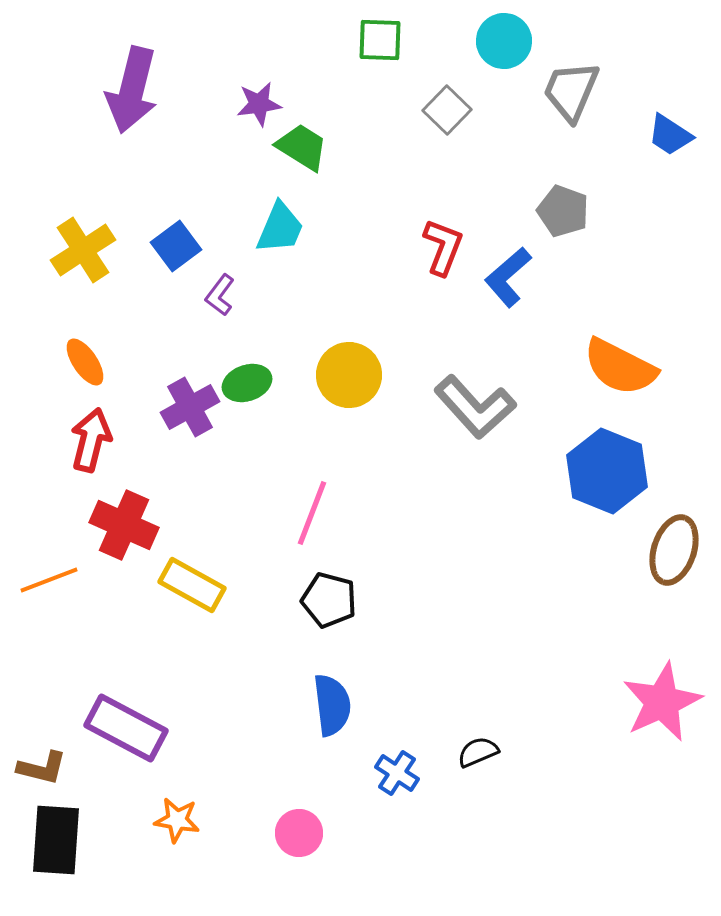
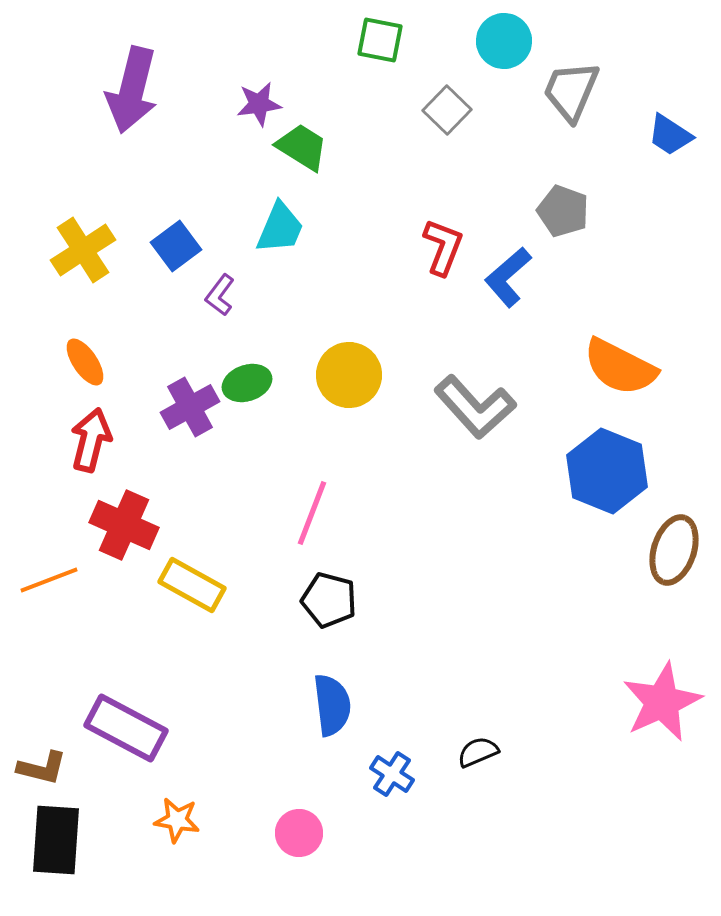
green square: rotated 9 degrees clockwise
blue cross: moved 5 px left, 1 px down
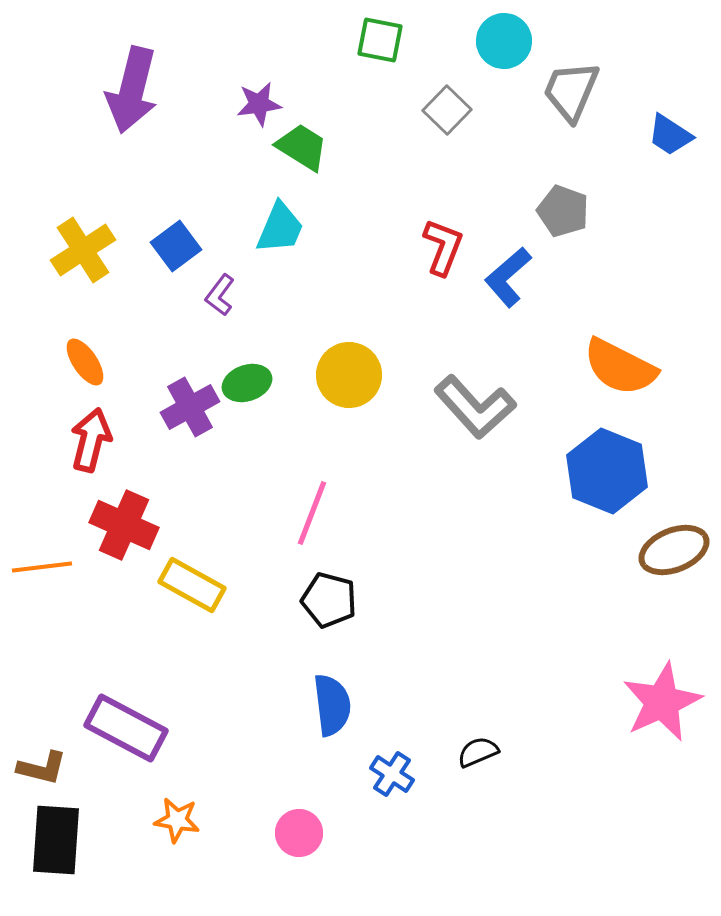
brown ellipse: rotated 50 degrees clockwise
orange line: moved 7 px left, 13 px up; rotated 14 degrees clockwise
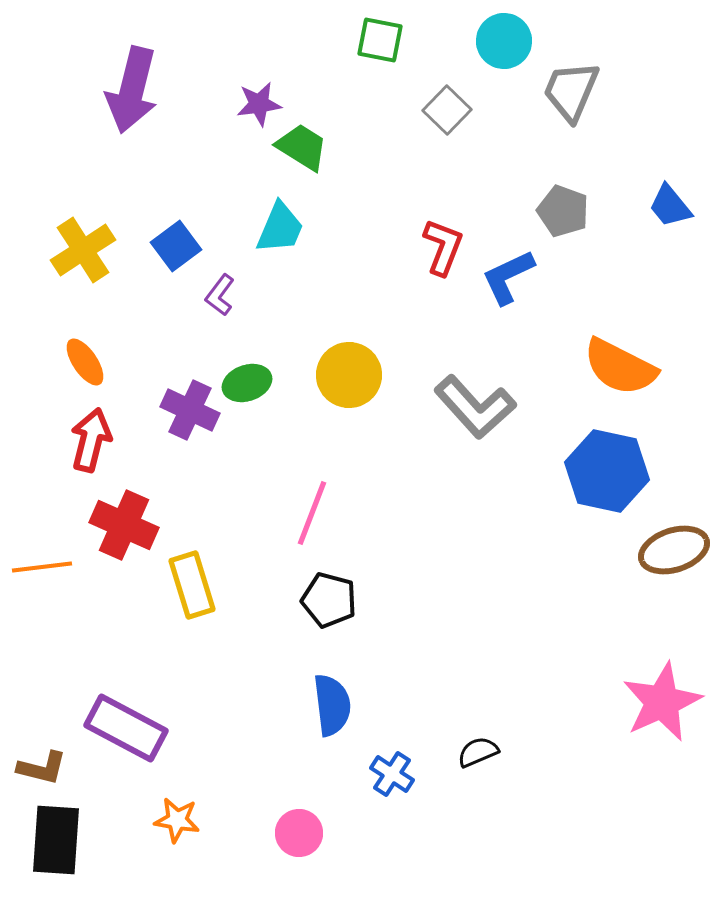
blue trapezoid: moved 71 px down; rotated 18 degrees clockwise
blue L-shape: rotated 16 degrees clockwise
purple cross: moved 3 px down; rotated 36 degrees counterclockwise
blue hexagon: rotated 10 degrees counterclockwise
brown ellipse: rotated 4 degrees clockwise
yellow rectangle: rotated 44 degrees clockwise
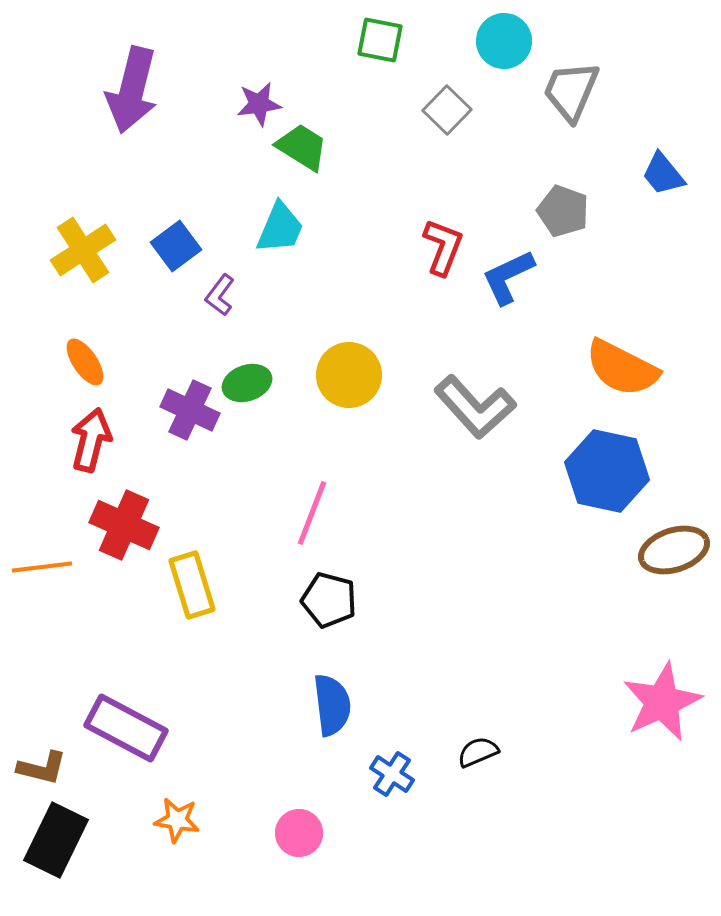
blue trapezoid: moved 7 px left, 32 px up
orange semicircle: moved 2 px right, 1 px down
black rectangle: rotated 22 degrees clockwise
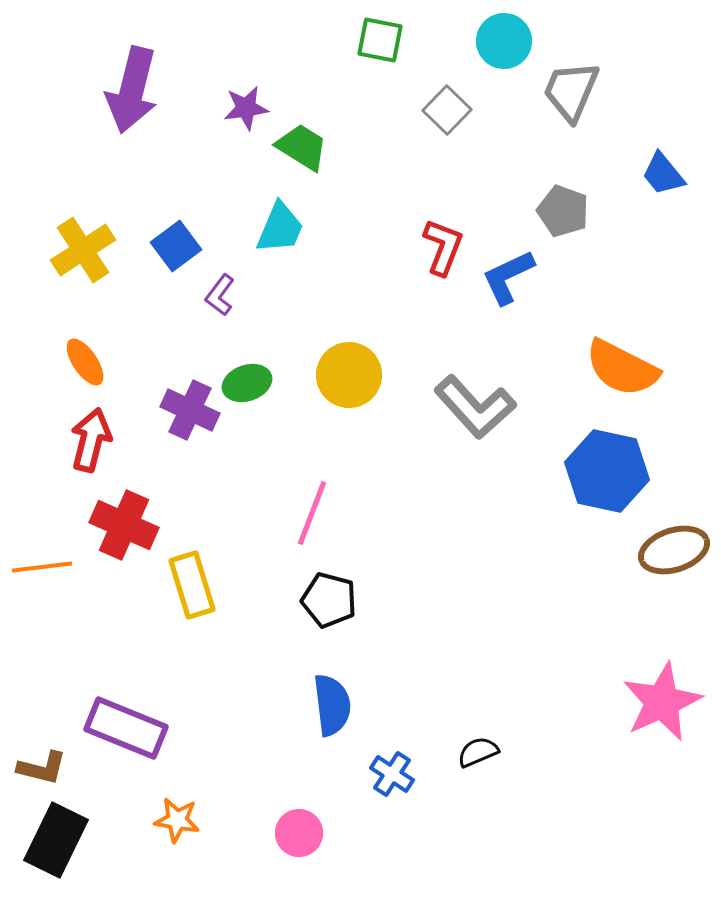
purple star: moved 13 px left, 4 px down
purple rectangle: rotated 6 degrees counterclockwise
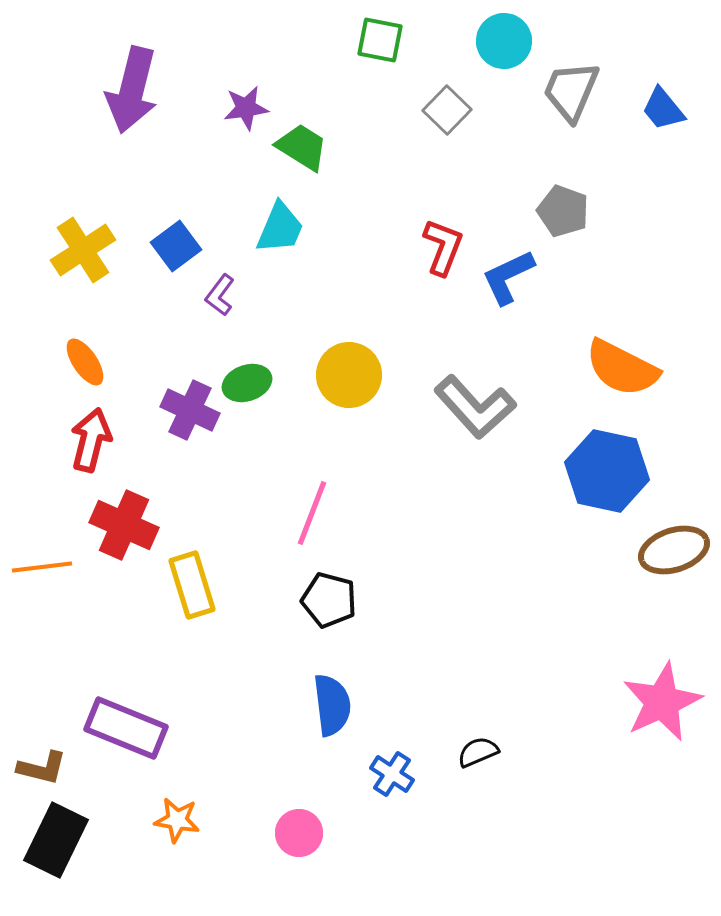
blue trapezoid: moved 65 px up
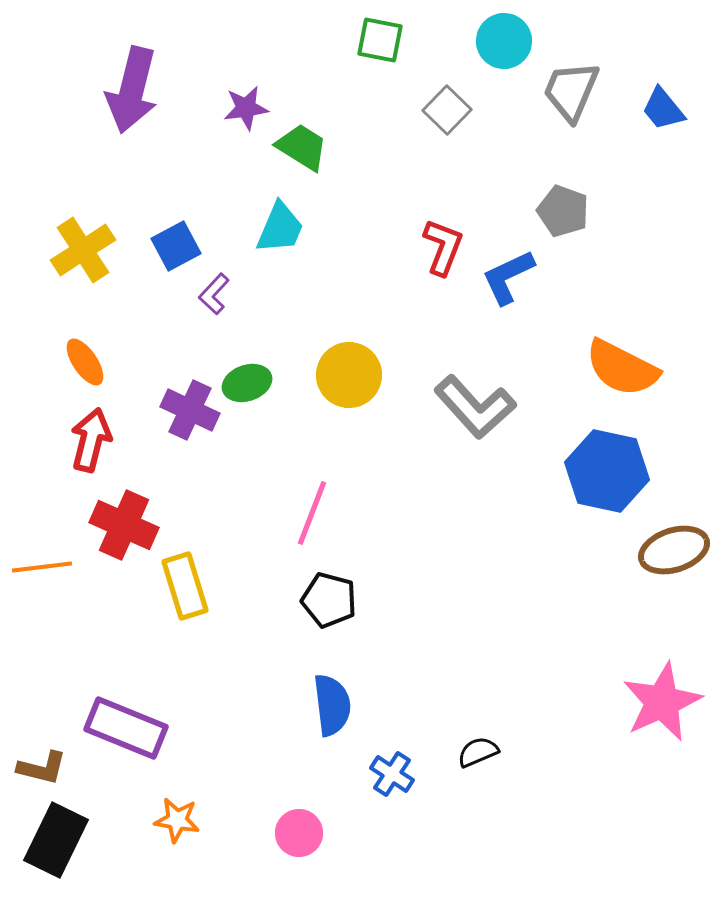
blue square: rotated 9 degrees clockwise
purple L-shape: moved 6 px left, 1 px up; rotated 6 degrees clockwise
yellow rectangle: moved 7 px left, 1 px down
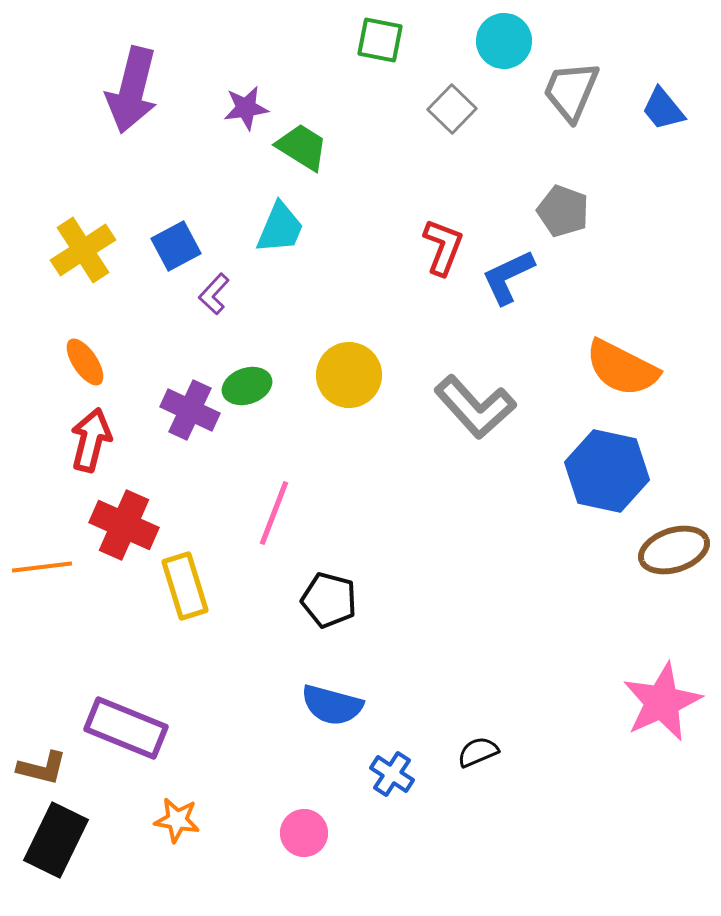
gray square: moved 5 px right, 1 px up
green ellipse: moved 3 px down
pink line: moved 38 px left
blue semicircle: rotated 112 degrees clockwise
pink circle: moved 5 px right
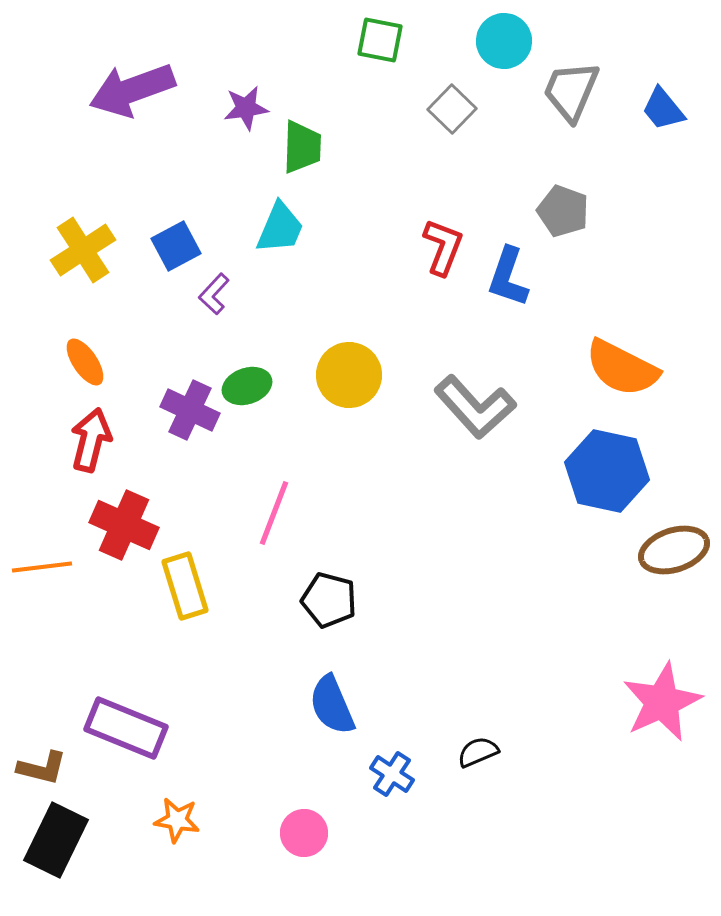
purple arrow: rotated 56 degrees clockwise
green trapezoid: rotated 60 degrees clockwise
blue L-shape: rotated 46 degrees counterclockwise
blue semicircle: rotated 52 degrees clockwise
